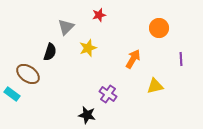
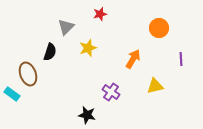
red star: moved 1 px right, 1 px up
brown ellipse: rotated 35 degrees clockwise
purple cross: moved 3 px right, 2 px up
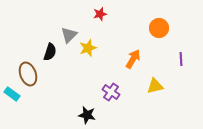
gray triangle: moved 3 px right, 8 px down
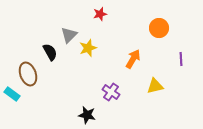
black semicircle: rotated 48 degrees counterclockwise
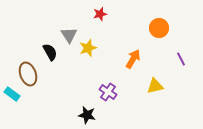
gray triangle: rotated 18 degrees counterclockwise
purple line: rotated 24 degrees counterclockwise
purple cross: moved 3 px left
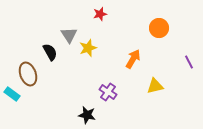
purple line: moved 8 px right, 3 px down
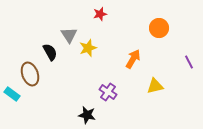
brown ellipse: moved 2 px right
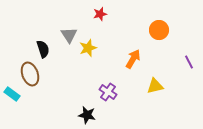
orange circle: moved 2 px down
black semicircle: moved 7 px left, 3 px up; rotated 12 degrees clockwise
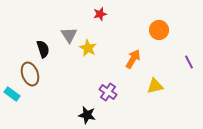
yellow star: rotated 24 degrees counterclockwise
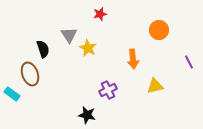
orange arrow: rotated 144 degrees clockwise
purple cross: moved 2 px up; rotated 30 degrees clockwise
